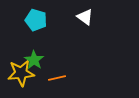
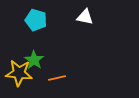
white triangle: rotated 24 degrees counterclockwise
yellow star: moved 2 px left; rotated 12 degrees clockwise
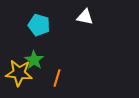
cyan pentagon: moved 3 px right, 5 px down
orange line: rotated 60 degrees counterclockwise
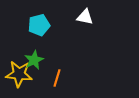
cyan pentagon: rotated 30 degrees counterclockwise
green star: rotated 12 degrees clockwise
yellow star: moved 1 px down
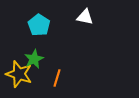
cyan pentagon: rotated 25 degrees counterclockwise
green star: moved 1 px up
yellow star: rotated 12 degrees clockwise
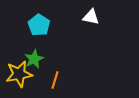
white triangle: moved 6 px right
yellow star: rotated 28 degrees counterclockwise
orange line: moved 2 px left, 2 px down
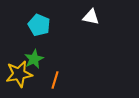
cyan pentagon: rotated 10 degrees counterclockwise
